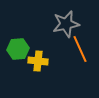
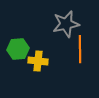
orange line: rotated 24 degrees clockwise
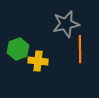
green hexagon: rotated 15 degrees counterclockwise
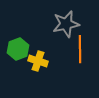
yellow cross: rotated 12 degrees clockwise
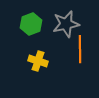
green hexagon: moved 13 px right, 25 px up
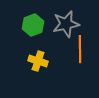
green hexagon: moved 2 px right, 1 px down
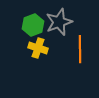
gray star: moved 7 px left, 2 px up; rotated 8 degrees counterclockwise
yellow cross: moved 13 px up
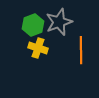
orange line: moved 1 px right, 1 px down
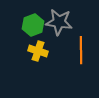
gray star: rotated 28 degrees clockwise
yellow cross: moved 3 px down
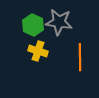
green hexagon: rotated 15 degrees counterclockwise
orange line: moved 1 px left, 7 px down
